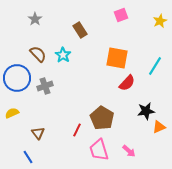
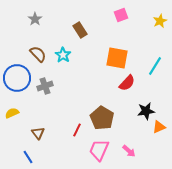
pink trapezoid: rotated 40 degrees clockwise
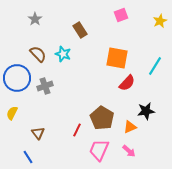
cyan star: moved 1 px up; rotated 14 degrees counterclockwise
yellow semicircle: rotated 40 degrees counterclockwise
orange triangle: moved 29 px left
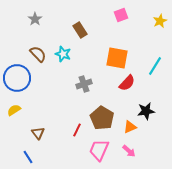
gray cross: moved 39 px right, 2 px up
yellow semicircle: moved 2 px right, 3 px up; rotated 32 degrees clockwise
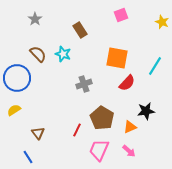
yellow star: moved 2 px right, 1 px down; rotated 24 degrees counterclockwise
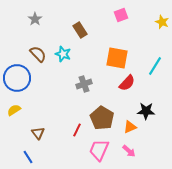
black star: rotated 12 degrees clockwise
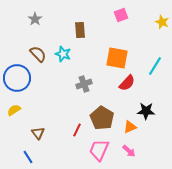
brown rectangle: rotated 28 degrees clockwise
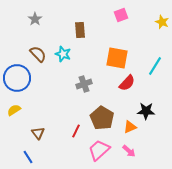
red line: moved 1 px left, 1 px down
pink trapezoid: rotated 25 degrees clockwise
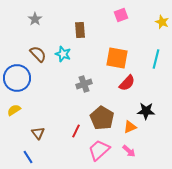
cyan line: moved 1 px right, 7 px up; rotated 18 degrees counterclockwise
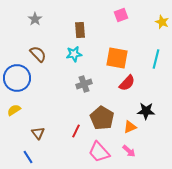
cyan star: moved 11 px right; rotated 28 degrees counterclockwise
pink trapezoid: moved 2 px down; rotated 90 degrees counterclockwise
